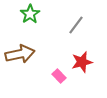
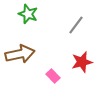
green star: moved 2 px left; rotated 18 degrees counterclockwise
pink rectangle: moved 6 px left
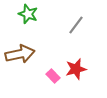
red star: moved 6 px left, 7 px down
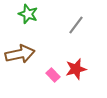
pink rectangle: moved 1 px up
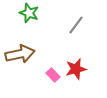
green star: moved 1 px right, 1 px up
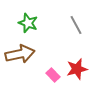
green star: moved 1 px left, 10 px down
gray line: rotated 66 degrees counterclockwise
red star: moved 1 px right
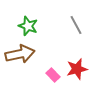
green star: moved 3 px down
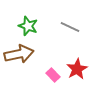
gray line: moved 6 px left, 2 px down; rotated 36 degrees counterclockwise
brown arrow: moved 1 px left
red star: rotated 15 degrees counterclockwise
